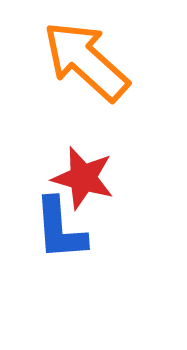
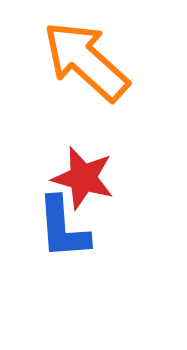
blue L-shape: moved 3 px right, 1 px up
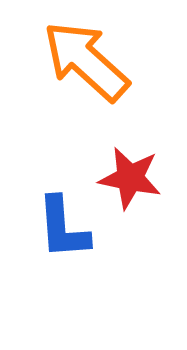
red star: moved 47 px right; rotated 4 degrees counterclockwise
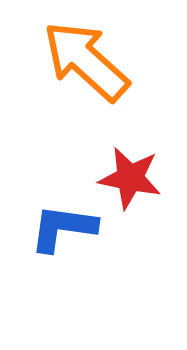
blue L-shape: rotated 102 degrees clockwise
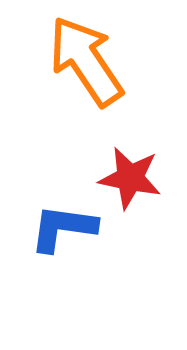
orange arrow: rotated 14 degrees clockwise
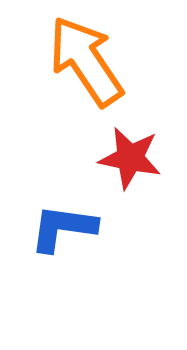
red star: moved 20 px up
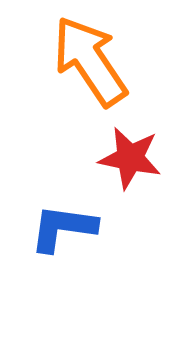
orange arrow: moved 4 px right
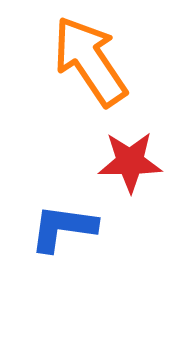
red star: moved 4 px down; rotated 12 degrees counterclockwise
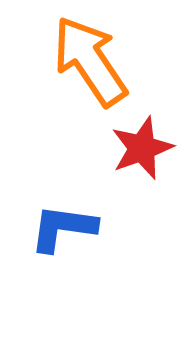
red star: moved 12 px right, 14 px up; rotated 20 degrees counterclockwise
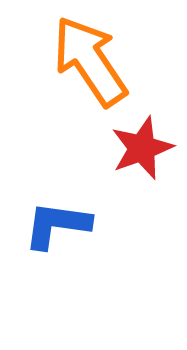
blue L-shape: moved 6 px left, 3 px up
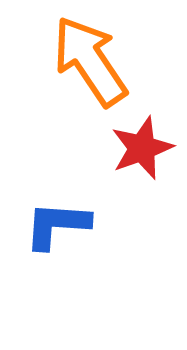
blue L-shape: rotated 4 degrees counterclockwise
